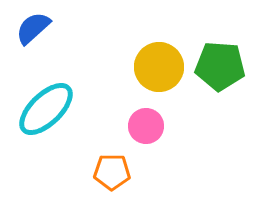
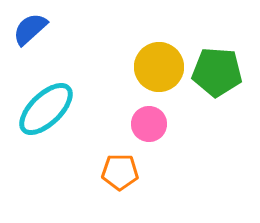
blue semicircle: moved 3 px left, 1 px down
green pentagon: moved 3 px left, 6 px down
pink circle: moved 3 px right, 2 px up
orange pentagon: moved 8 px right
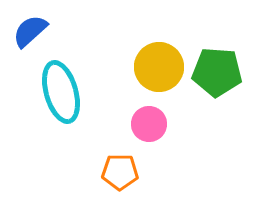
blue semicircle: moved 2 px down
cyan ellipse: moved 15 px right, 17 px up; rotated 62 degrees counterclockwise
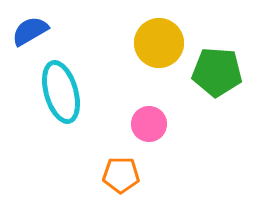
blue semicircle: rotated 12 degrees clockwise
yellow circle: moved 24 px up
orange pentagon: moved 1 px right, 3 px down
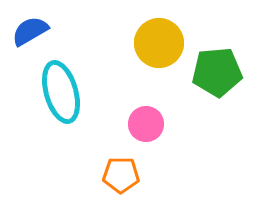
green pentagon: rotated 9 degrees counterclockwise
pink circle: moved 3 px left
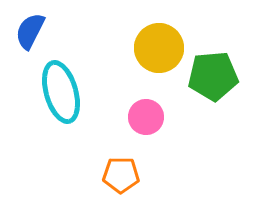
blue semicircle: rotated 33 degrees counterclockwise
yellow circle: moved 5 px down
green pentagon: moved 4 px left, 4 px down
pink circle: moved 7 px up
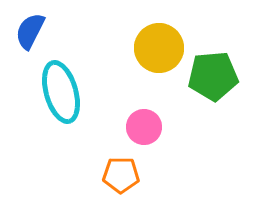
pink circle: moved 2 px left, 10 px down
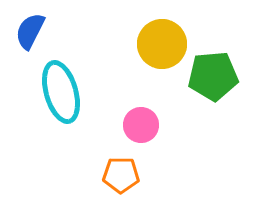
yellow circle: moved 3 px right, 4 px up
pink circle: moved 3 px left, 2 px up
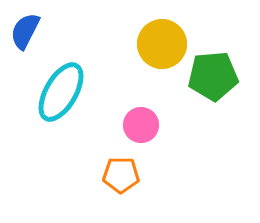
blue semicircle: moved 5 px left
cyan ellipse: rotated 46 degrees clockwise
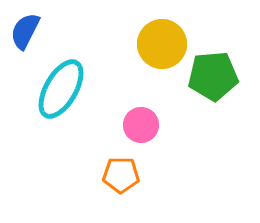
cyan ellipse: moved 3 px up
